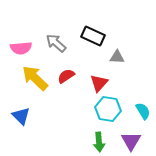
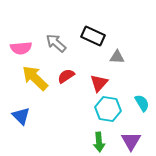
cyan semicircle: moved 1 px left, 8 px up
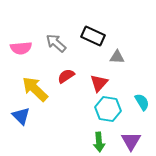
yellow arrow: moved 11 px down
cyan semicircle: moved 1 px up
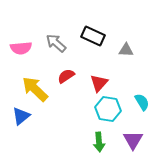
gray triangle: moved 9 px right, 7 px up
blue triangle: rotated 36 degrees clockwise
purple triangle: moved 2 px right, 1 px up
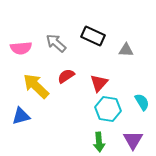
yellow arrow: moved 1 px right, 3 px up
blue triangle: rotated 24 degrees clockwise
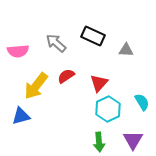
pink semicircle: moved 3 px left, 3 px down
yellow arrow: rotated 96 degrees counterclockwise
cyan hexagon: rotated 25 degrees clockwise
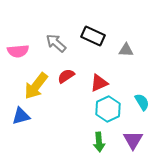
red triangle: rotated 24 degrees clockwise
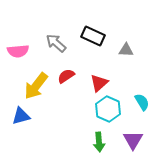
red triangle: rotated 18 degrees counterclockwise
cyan hexagon: rotated 10 degrees counterclockwise
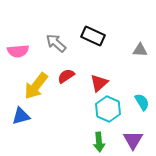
gray triangle: moved 14 px right
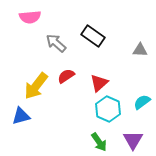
black rectangle: rotated 10 degrees clockwise
pink semicircle: moved 12 px right, 34 px up
cyan semicircle: rotated 96 degrees counterclockwise
green arrow: rotated 30 degrees counterclockwise
